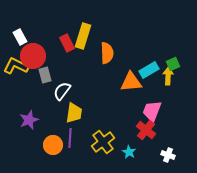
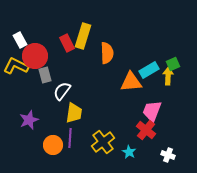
white rectangle: moved 3 px down
red circle: moved 2 px right
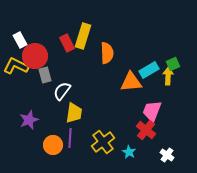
white cross: moved 1 px left; rotated 16 degrees clockwise
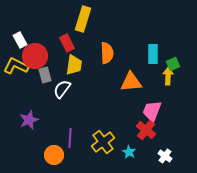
yellow rectangle: moved 17 px up
cyan rectangle: moved 4 px right, 16 px up; rotated 60 degrees counterclockwise
white semicircle: moved 2 px up
yellow trapezoid: moved 48 px up
orange circle: moved 1 px right, 10 px down
white cross: moved 2 px left, 1 px down
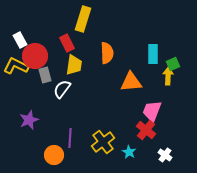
white cross: moved 1 px up
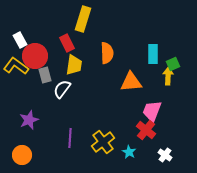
yellow L-shape: rotated 10 degrees clockwise
orange circle: moved 32 px left
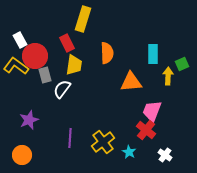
green square: moved 9 px right
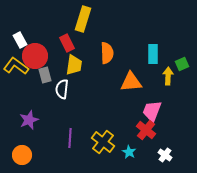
white semicircle: rotated 30 degrees counterclockwise
yellow cross: rotated 15 degrees counterclockwise
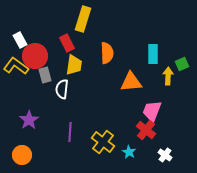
purple star: rotated 12 degrees counterclockwise
purple line: moved 6 px up
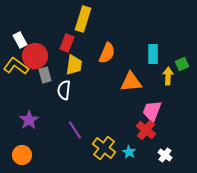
red rectangle: rotated 48 degrees clockwise
orange semicircle: rotated 25 degrees clockwise
white semicircle: moved 2 px right, 1 px down
purple line: moved 5 px right, 2 px up; rotated 36 degrees counterclockwise
yellow cross: moved 1 px right, 6 px down
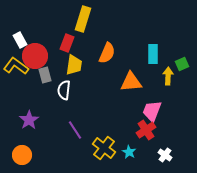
red cross: rotated 18 degrees clockwise
